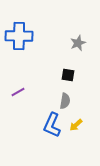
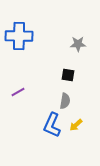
gray star: moved 1 px down; rotated 21 degrees clockwise
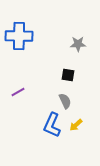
gray semicircle: rotated 35 degrees counterclockwise
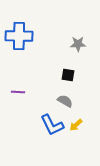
purple line: rotated 32 degrees clockwise
gray semicircle: rotated 35 degrees counterclockwise
blue L-shape: rotated 50 degrees counterclockwise
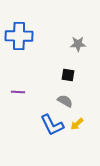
yellow arrow: moved 1 px right, 1 px up
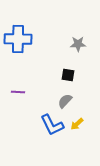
blue cross: moved 1 px left, 3 px down
gray semicircle: rotated 77 degrees counterclockwise
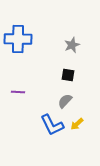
gray star: moved 6 px left, 1 px down; rotated 21 degrees counterclockwise
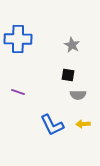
gray star: rotated 21 degrees counterclockwise
purple line: rotated 16 degrees clockwise
gray semicircle: moved 13 px right, 6 px up; rotated 133 degrees counterclockwise
yellow arrow: moved 6 px right; rotated 40 degrees clockwise
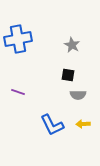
blue cross: rotated 12 degrees counterclockwise
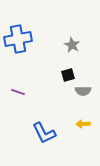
black square: rotated 24 degrees counterclockwise
gray semicircle: moved 5 px right, 4 px up
blue L-shape: moved 8 px left, 8 px down
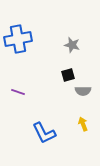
gray star: rotated 14 degrees counterclockwise
yellow arrow: rotated 72 degrees clockwise
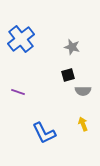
blue cross: moved 3 px right; rotated 28 degrees counterclockwise
gray star: moved 2 px down
